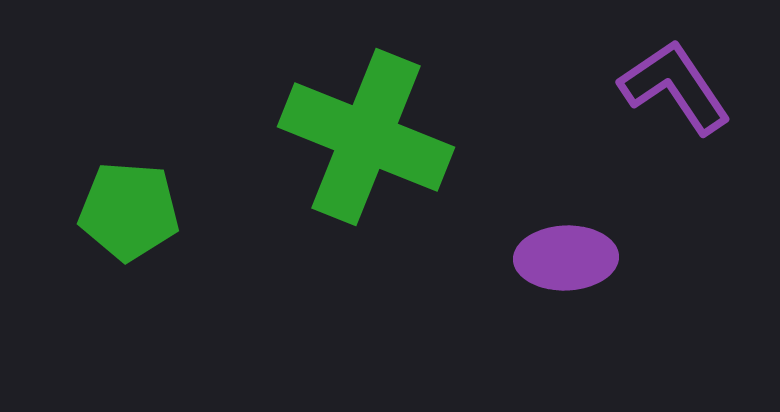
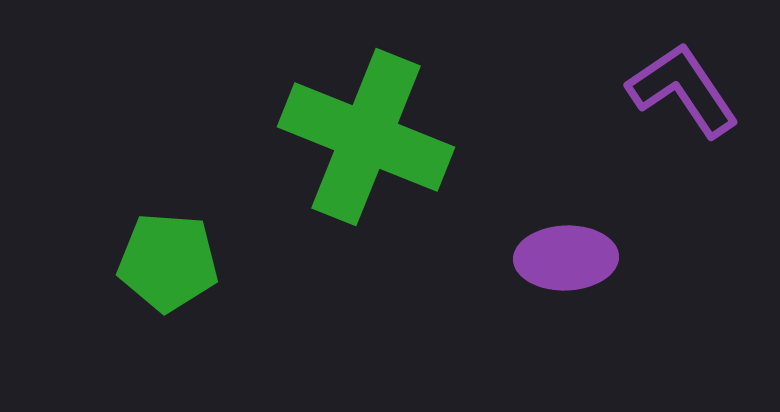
purple L-shape: moved 8 px right, 3 px down
green pentagon: moved 39 px right, 51 px down
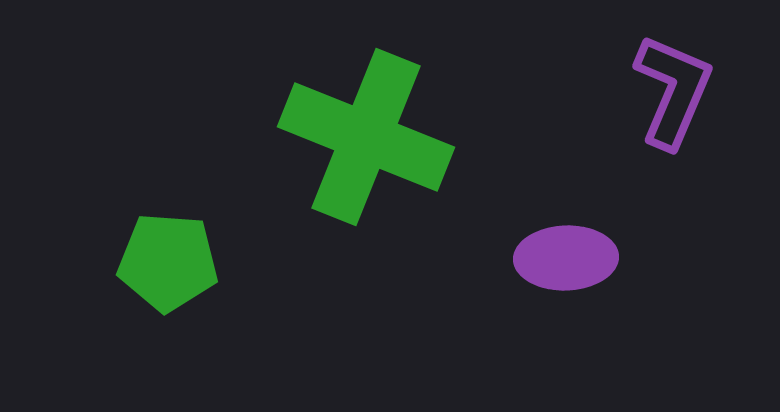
purple L-shape: moved 10 px left, 1 px down; rotated 57 degrees clockwise
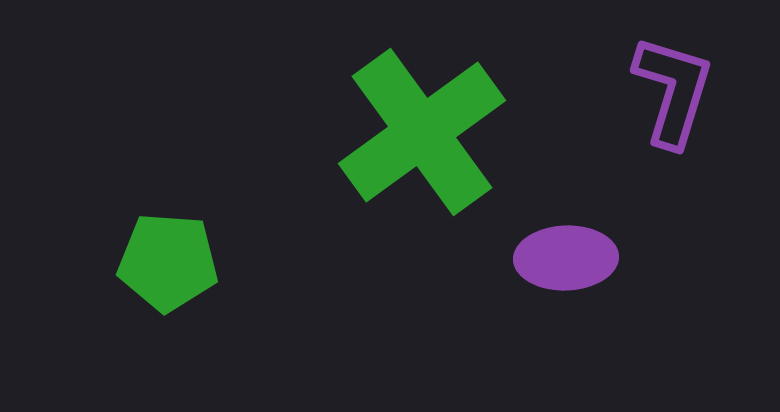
purple L-shape: rotated 6 degrees counterclockwise
green cross: moved 56 px right, 5 px up; rotated 32 degrees clockwise
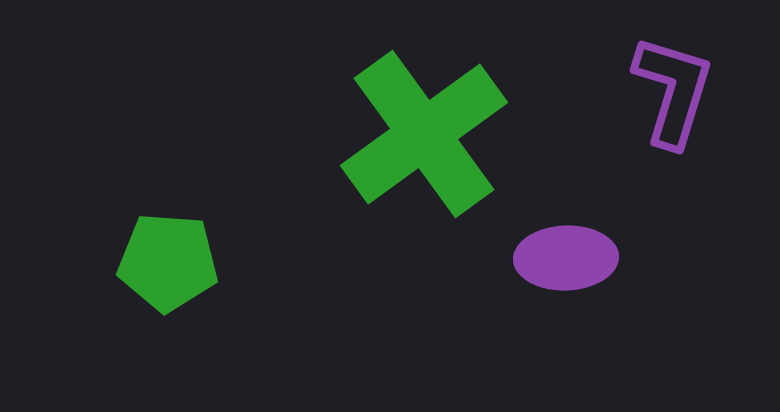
green cross: moved 2 px right, 2 px down
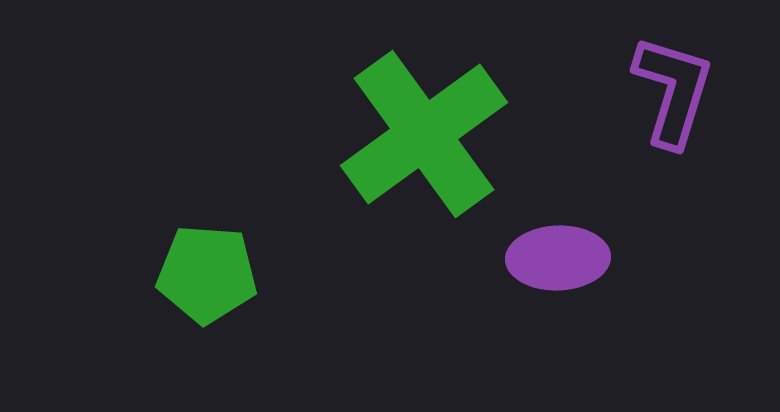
purple ellipse: moved 8 px left
green pentagon: moved 39 px right, 12 px down
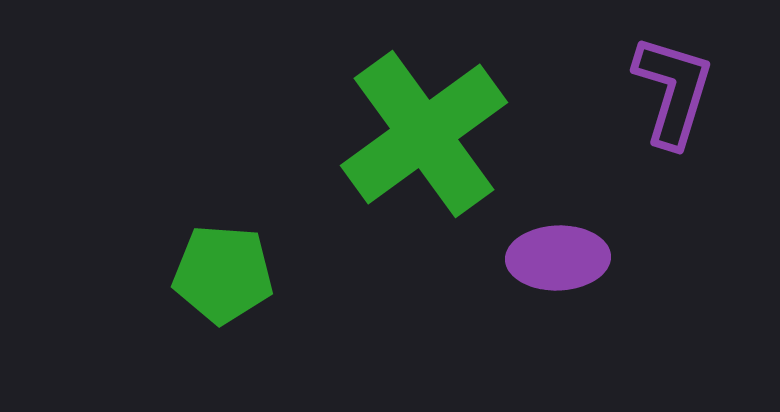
green pentagon: moved 16 px right
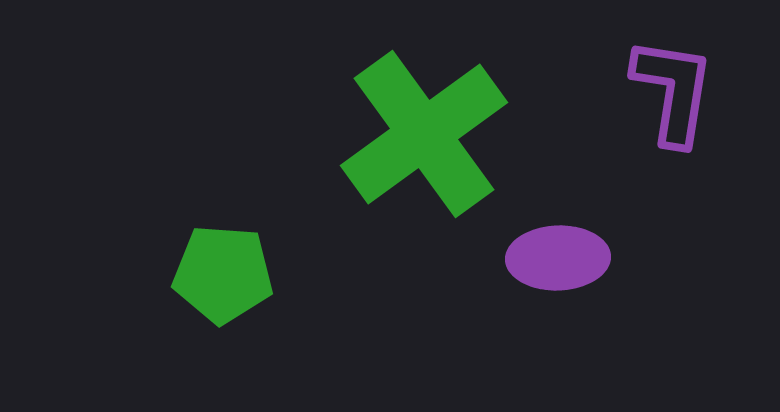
purple L-shape: rotated 8 degrees counterclockwise
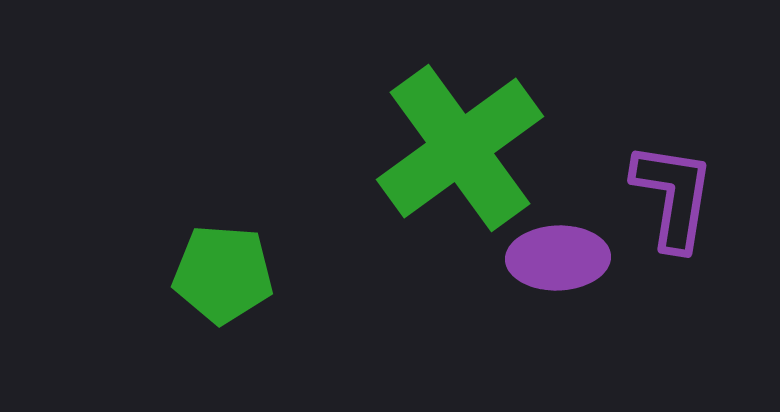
purple L-shape: moved 105 px down
green cross: moved 36 px right, 14 px down
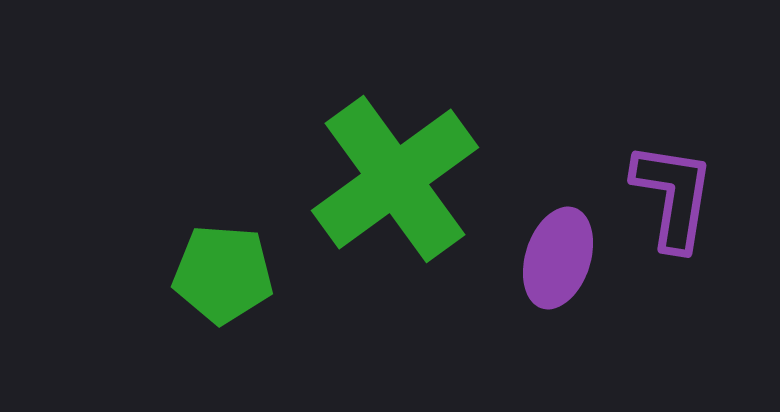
green cross: moved 65 px left, 31 px down
purple ellipse: rotated 70 degrees counterclockwise
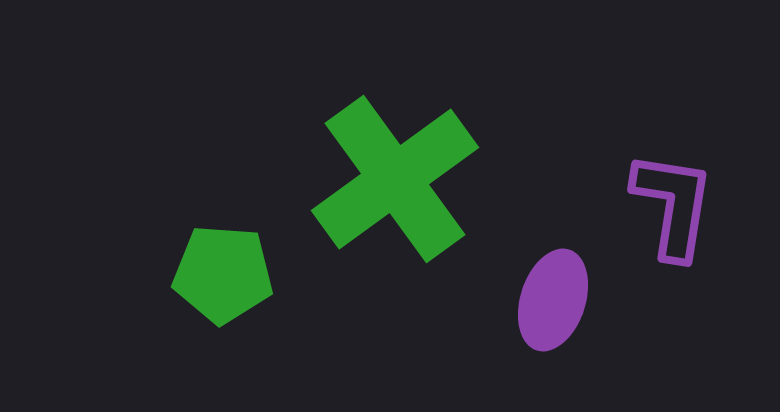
purple L-shape: moved 9 px down
purple ellipse: moved 5 px left, 42 px down
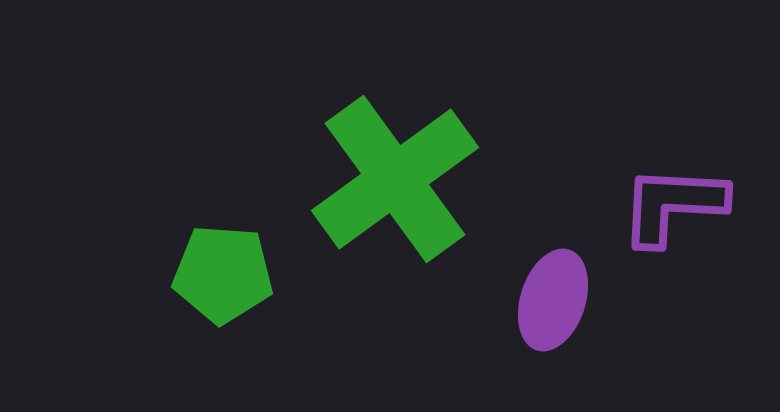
purple L-shape: rotated 96 degrees counterclockwise
